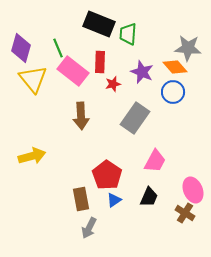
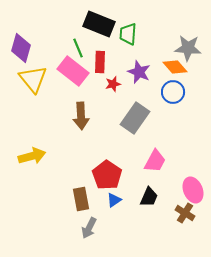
green line: moved 20 px right
purple star: moved 3 px left
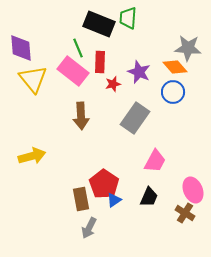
green trapezoid: moved 16 px up
purple diamond: rotated 20 degrees counterclockwise
red pentagon: moved 3 px left, 9 px down
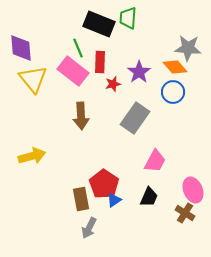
purple star: rotated 15 degrees clockwise
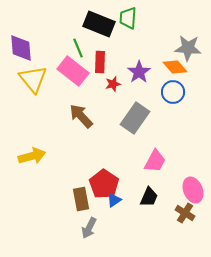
brown arrow: rotated 140 degrees clockwise
